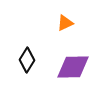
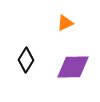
black diamond: moved 1 px left
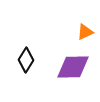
orange triangle: moved 20 px right, 9 px down
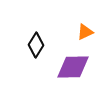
black diamond: moved 10 px right, 15 px up
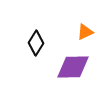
black diamond: moved 2 px up
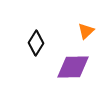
orange triangle: moved 1 px right, 1 px up; rotated 18 degrees counterclockwise
